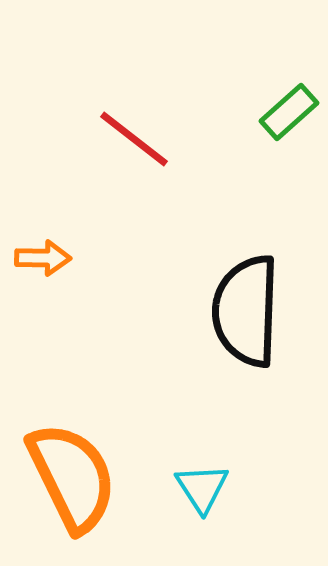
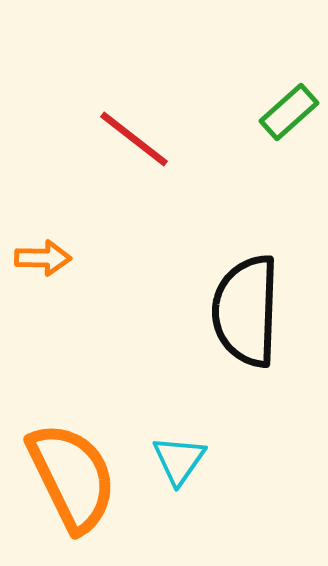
cyan triangle: moved 23 px left, 28 px up; rotated 8 degrees clockwise
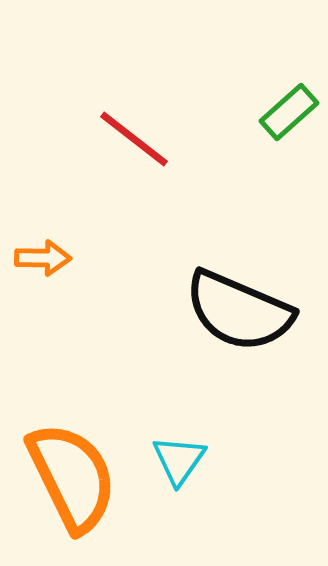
black semicircle: moved 7 px left; rotated 69 degrees counterclockwise
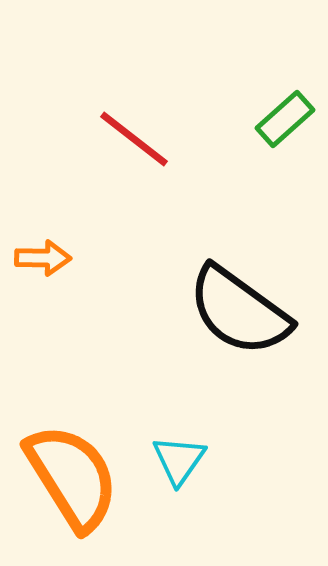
green rectangle: moved 4 px left, 7 px down
black semicircle: rotated 13 degrees clockwise
orange semicircle: rotated 6 degrees counterclockwise
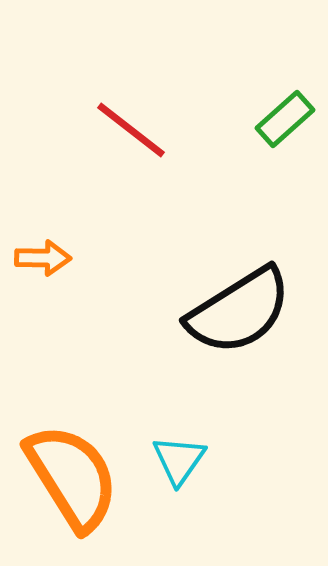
red line: moved 3 px left, 9 px up
black semicircle: rotated 68 degrees counterclockwise
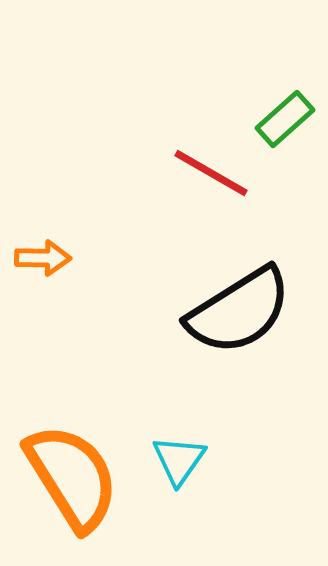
red line: moved 80 px right, 43 px down; rotated 8 degrees counterclockwise
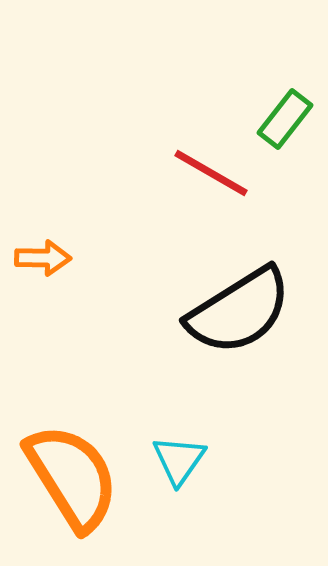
green rectangle: rotated 10 degrees counterclockwise
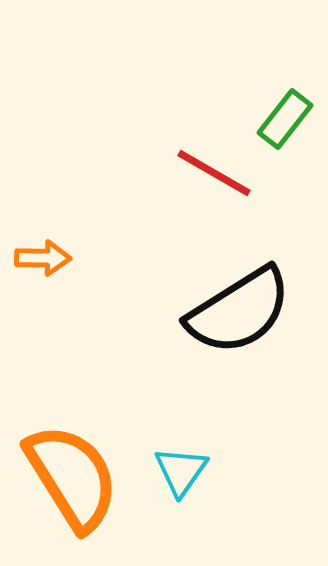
red line: moved 3 px right
cyan triangle: moved 2 px right, 11 px down
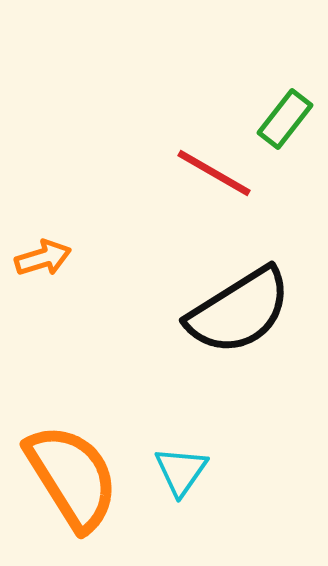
orange arrow: rotated 18 degrees counterclockwise
